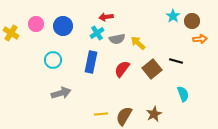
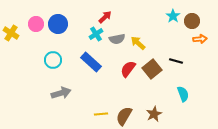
red arrow: moved 1 px left; rotated 144 degrees clockwise
blue circle: moved 5 px left, 2 px up
cyan cross: moved 1 px left, 1 px down
blue rectangle: rotated 60 degrees counterclockwise
red semicircle: moved 6 px right
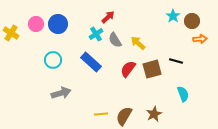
red arrow: moved 3 px right
gray semicircle: moved 2 px left, 1 px down; rotated 70 degrees clockwise
brown square: rotated 24 degrees clockwise
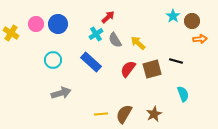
brown semicircle: moved 2 px up
